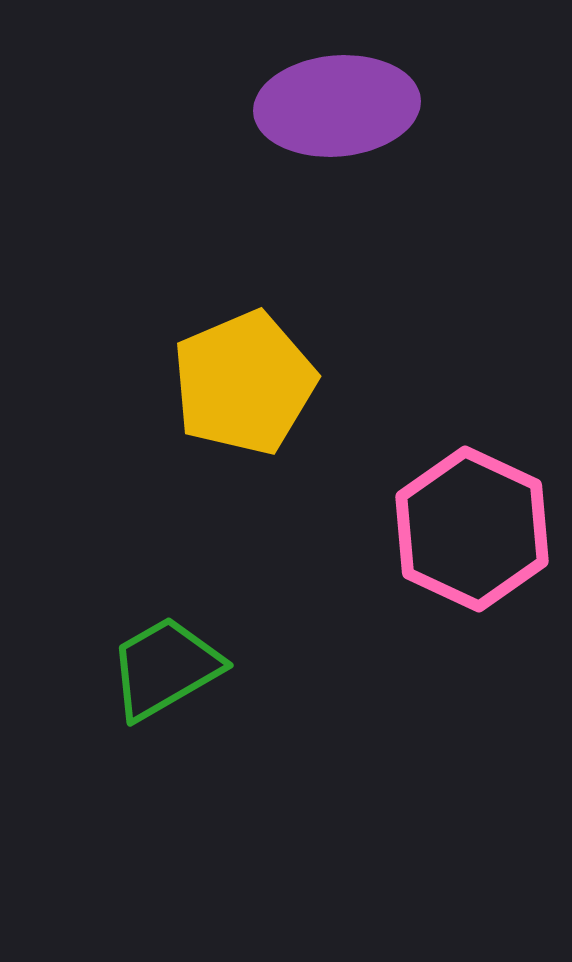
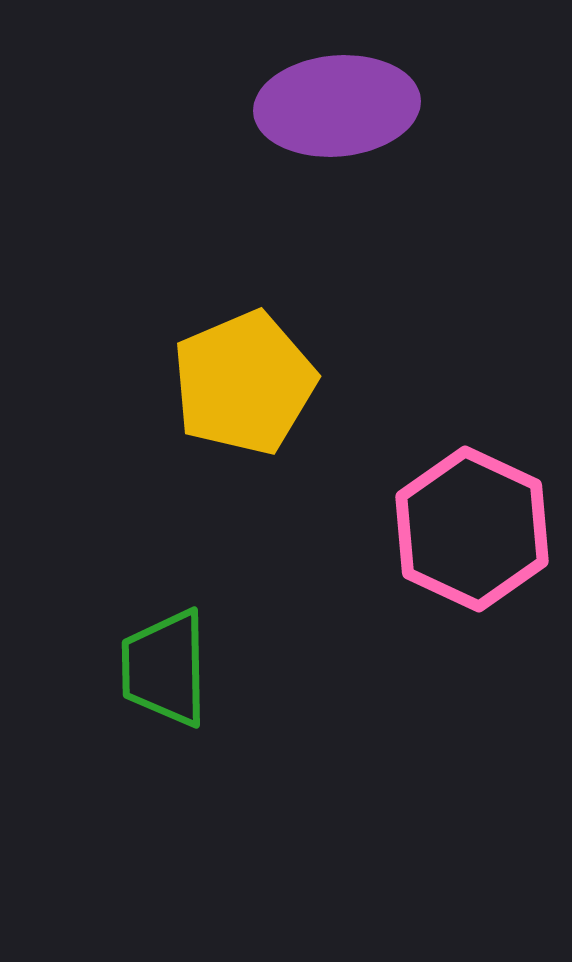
green trapezoid: rotated 61 degrees counterclockwise
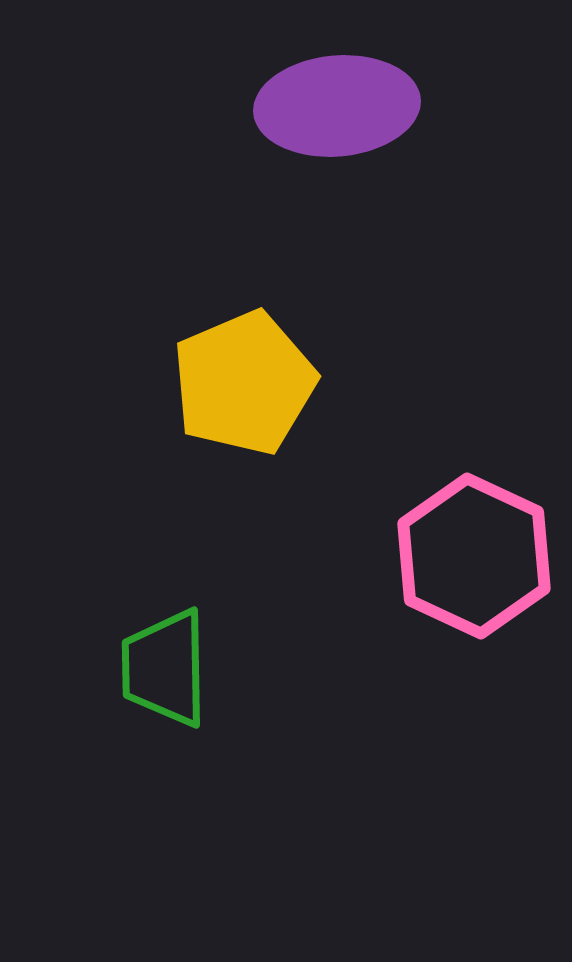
pink hexagon: moved 2 px right, 27 px down
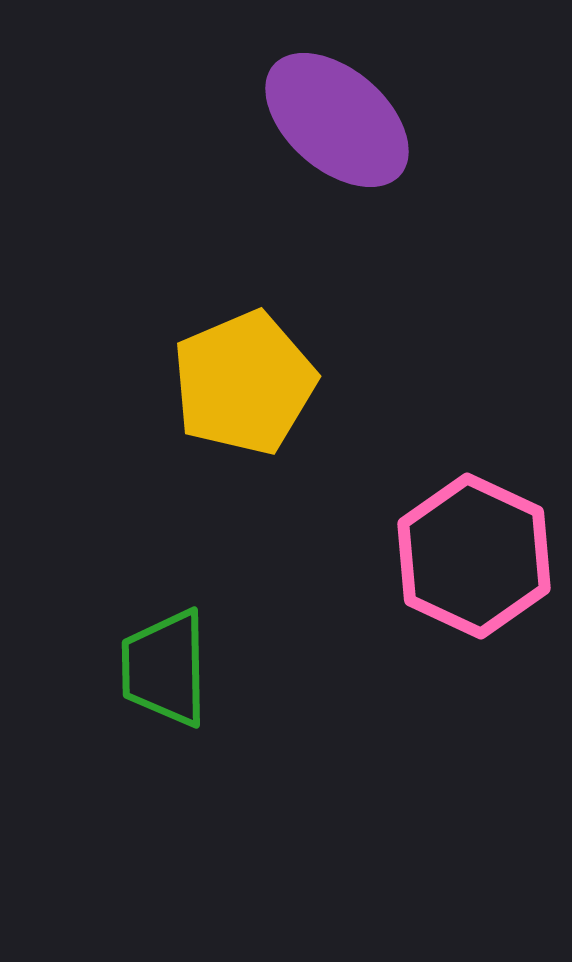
purple ellipse: moved 14 px down; rotated 46 degrees clockwise
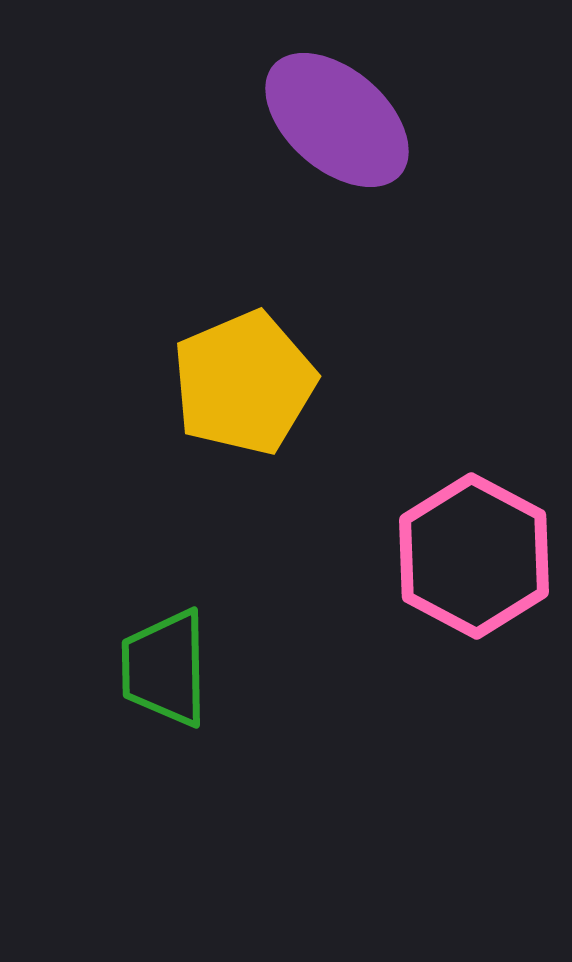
pink hexagon: rotated 3 degrees clockwise
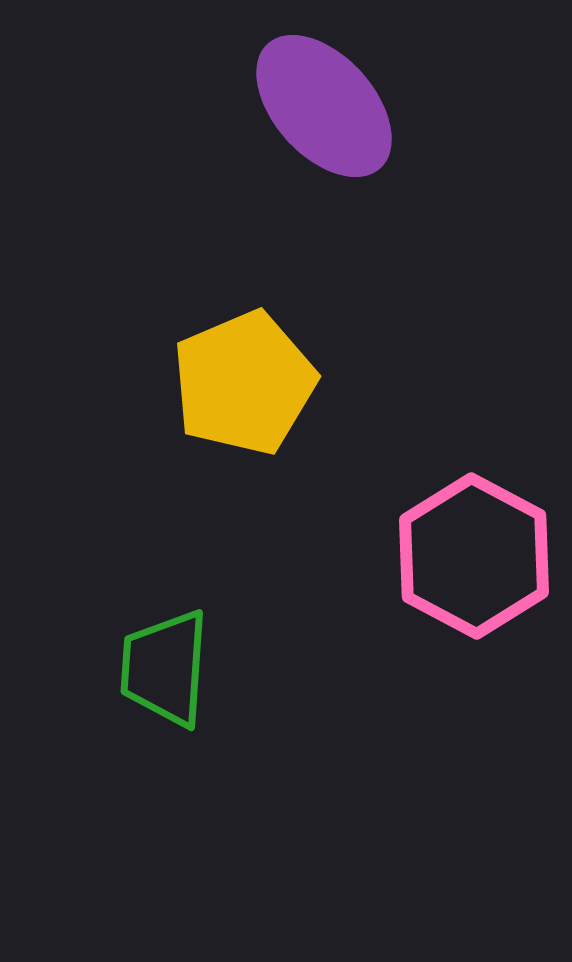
purple ellipse: moved 13 px left, 14 px up; rotated 7 degrees clockwise
green trapezoid: rotated 5 degrees clockwise
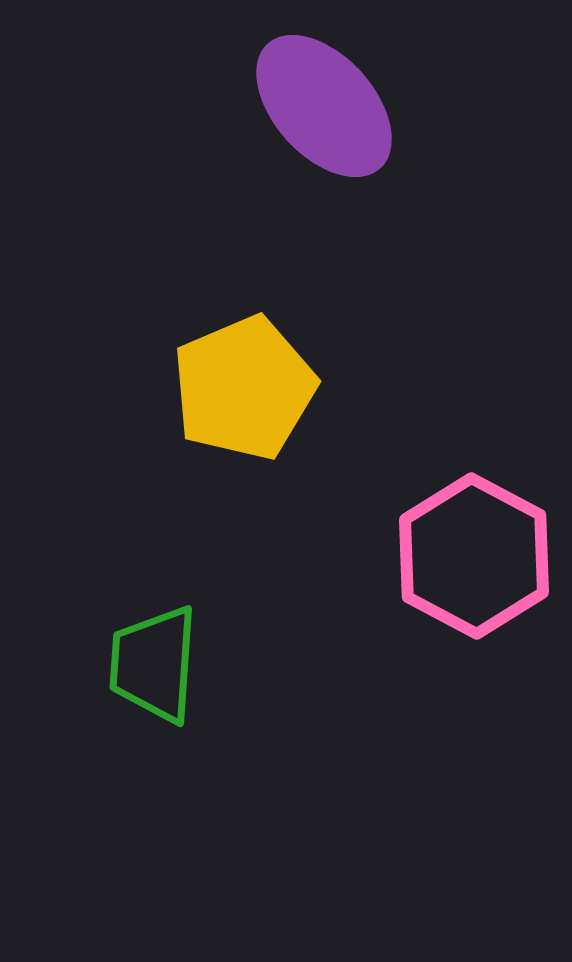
yellow pentagon: moved 5 px down
green trapezoid: moved 11 px left, 4 px up
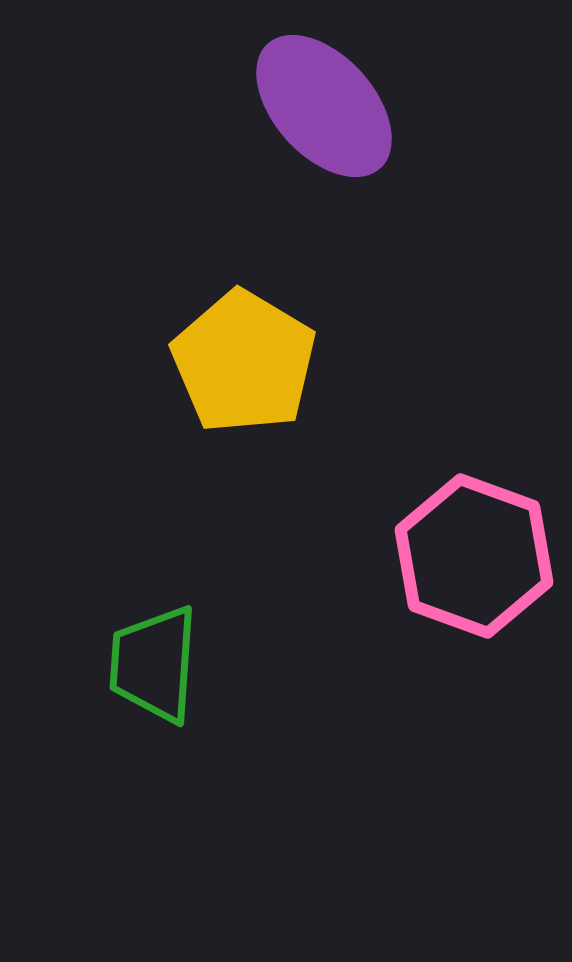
yellow pentagon: moved 26 px up; rotated 18 degrees counterclockwise
pink hexagon: rotated 8 degrees counterclockwise
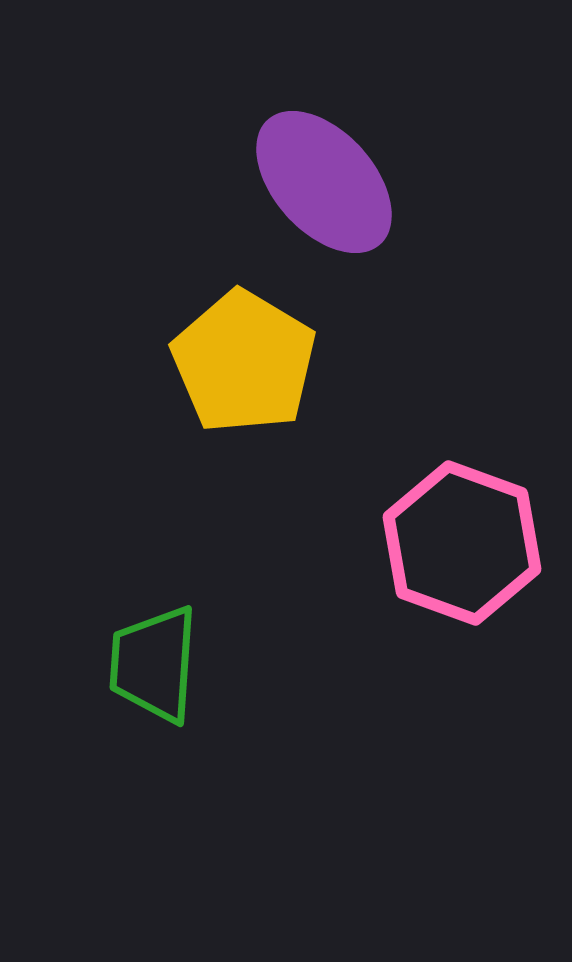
purple ellipse: moved 76 px down
pink hexagon: moved 12 px left, 13 px up
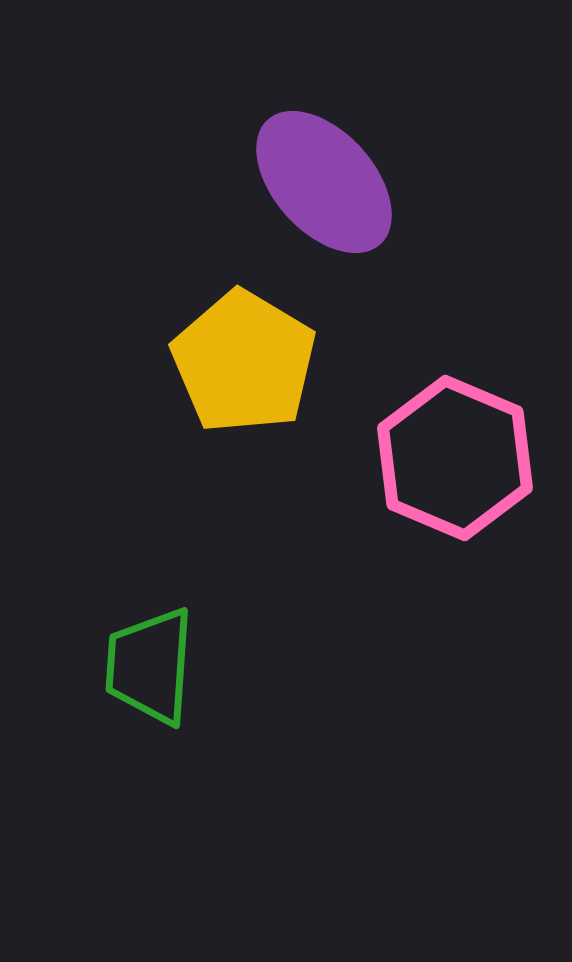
pink hexagon: moved 7 px left, 85 px up; rotated 3 degrees clockwise
green trapezoid: moved 4 px left, 2 px down
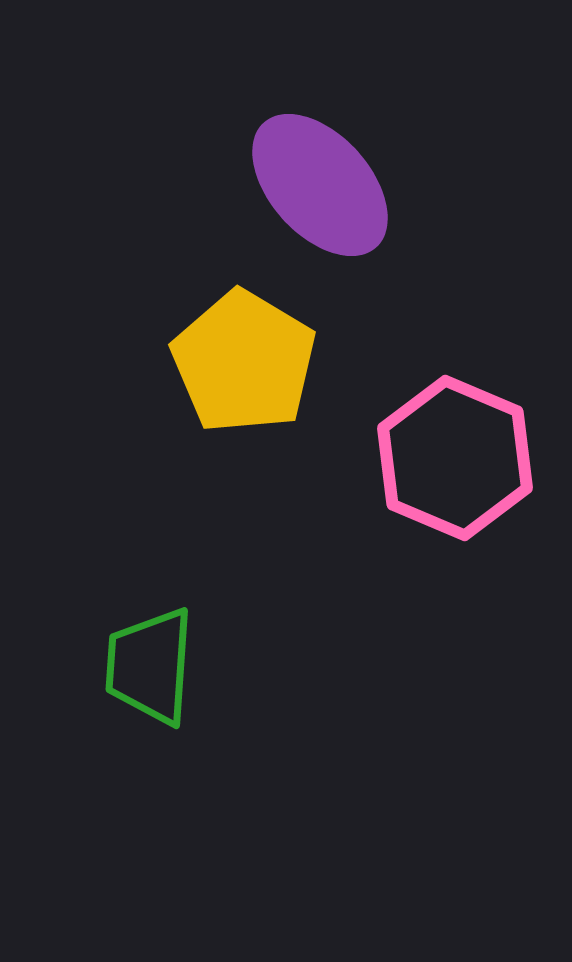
purple ellipse: moved 4 px left, 3 px down
